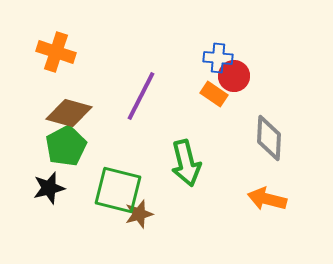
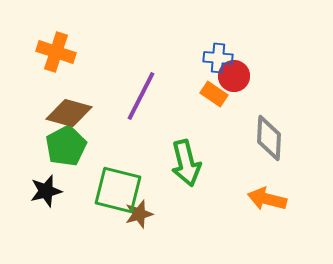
black star: moved 3 px left, 3 px down
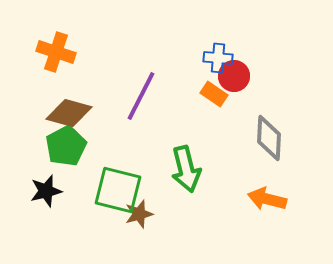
green arrow: moved 6 px down
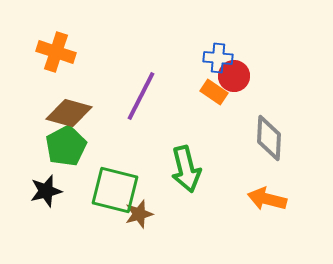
orange rectangle: moved 2 px up
green square: moved 3 px left
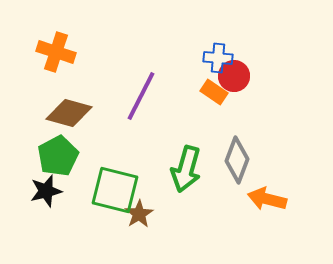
gray diamond: moved 32 px left, 22 px down; rotated 18 degrees clockwise
green pentagon: moved 8 px left, 10 px down
green arrow: rotated 30 degrees clockwise
brown star: rotated 16 degrees counterclockwise
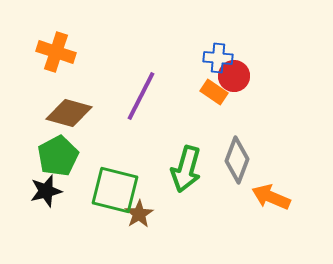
orange arrow: moved 4 px right, 2 px up; rotated 9 degrees clockwise
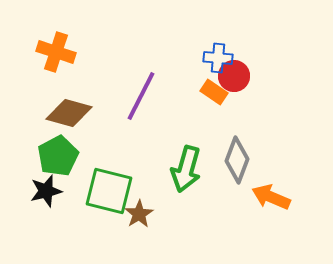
green square: moved 6 px left, 1 px down
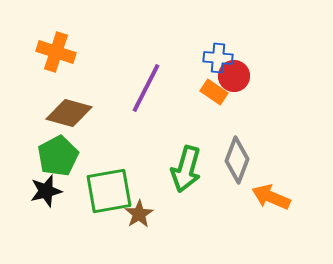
purple line: moved 5 px right, 8 px up
green square: rotated 24 degrees counterclockwise
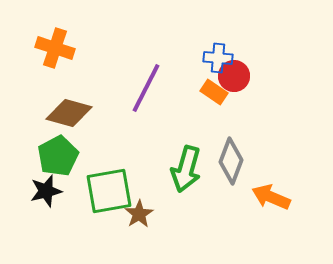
orange cross: moved 1 px left, 4 px up
gray diamond: moved 6 px left, 1 px down
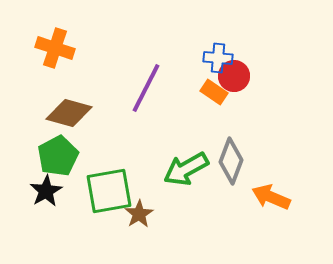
green arrow: rotated 45 degrees clockwise
black star: rotated 16 degrees counterclockwise
